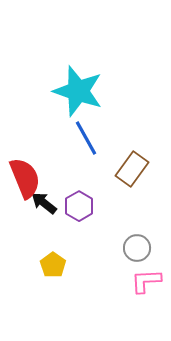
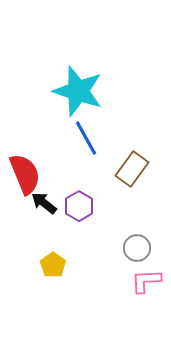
red semicircle: moved 4 px up
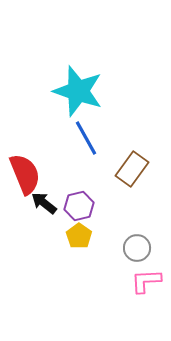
purple hexagon: rotated 16 degrees clockwise
yellow pentagon: moved 26 px right, 29 px up
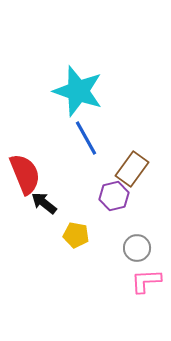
purple hexagon: moved 35 px right, 10 px up
yellow pentagon: moved 3 px left, 1 px up; rotated 25 degrees counterclockwise
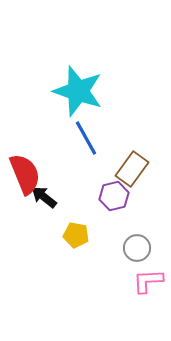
black arrow: moved 6 px up
pink L-shape: moved 2 px right
